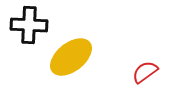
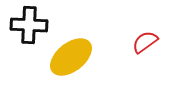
red semicircle: moved 30 px up
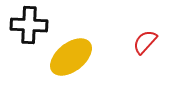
red semicircle: rotated 12 degrees counterclockwise
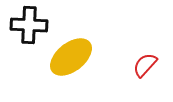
red semicircle: moved 23 px down
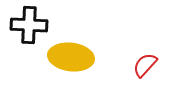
yellow ellipse: rotated 45 degrees clockwise
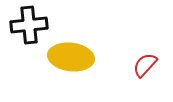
black cross: rotated 9 degrees counterclockwise
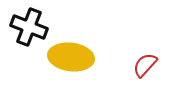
black cross: moved 2 px down; rotated 27 degrees clockwise
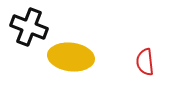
red semicircle: moved 3 px up; rotated 48 degrees counterclockwise
